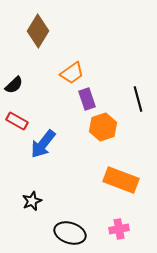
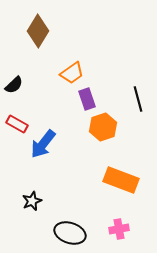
red rectangle: moved 3 px down
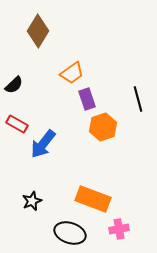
orange rectangle: moved 28 px left, 19 px down
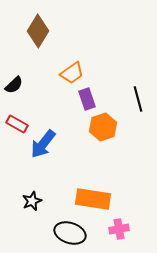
orange rectangle: rotated 12 degrees counterclockwise
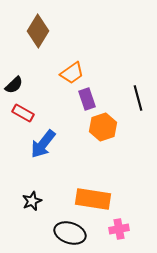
black line: moved 1 px up
red rectangle: moved 6 px right, 11 px up
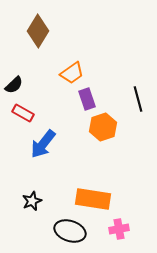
black line: moved 1 px down
black ellipse: moved 2 px up
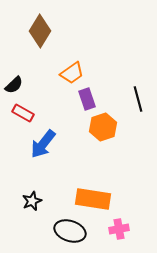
brown diamond: moved 2 px right
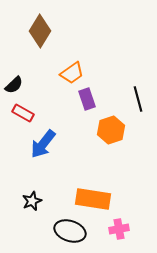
orange hexagon: moved 8 px right, 3 px down
